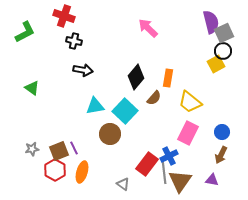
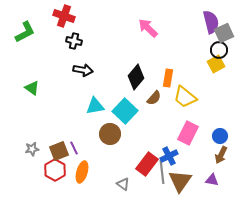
black circle: moved 4 px left, 1 px up
yellow trapezoid: moved 5 px left, 5 px up
blue circle: moved 2 px left, 4 px down
gray line: moved 2 px left
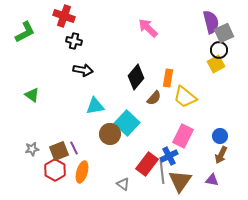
green triangle: moved 7 px down
cyan square: moved 2 px right, 12 px down
pink rectangle: moved 5 px left, 3 px down
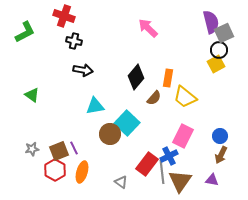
gray triangle: moved 2 px left, 2 px up
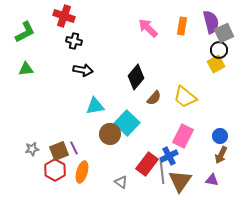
orange rectangle: moved 14 px right, 52 px up
green triangle: moved 6 px left, 26 px up; rotated 42 degrees counterclockwise
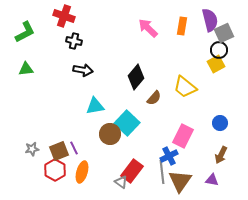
purple semicircle: moved 1 px left, 2 px up
yellow trapezoid: moved 10 px up
blue circle: moved 13 px up
red rectangle: moved 15 px left, 7 px down
